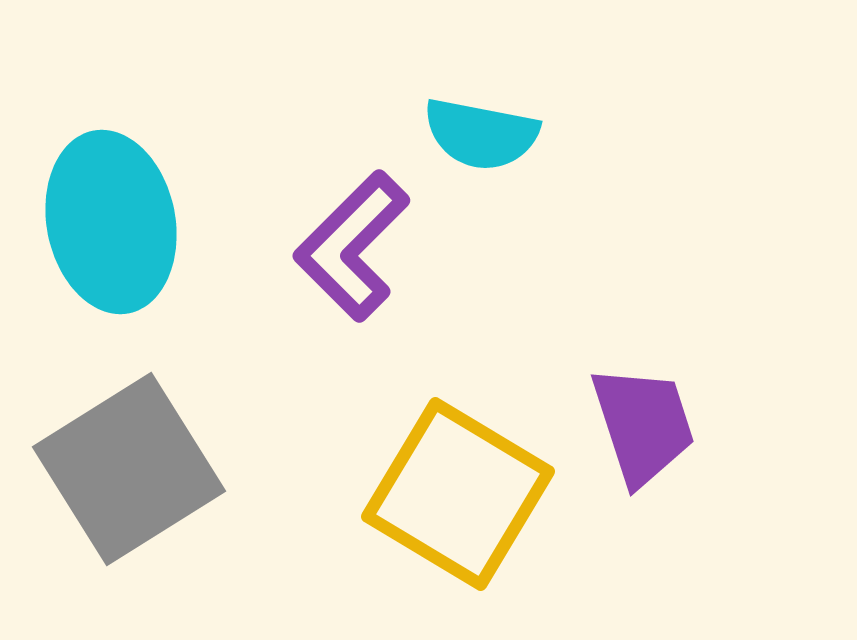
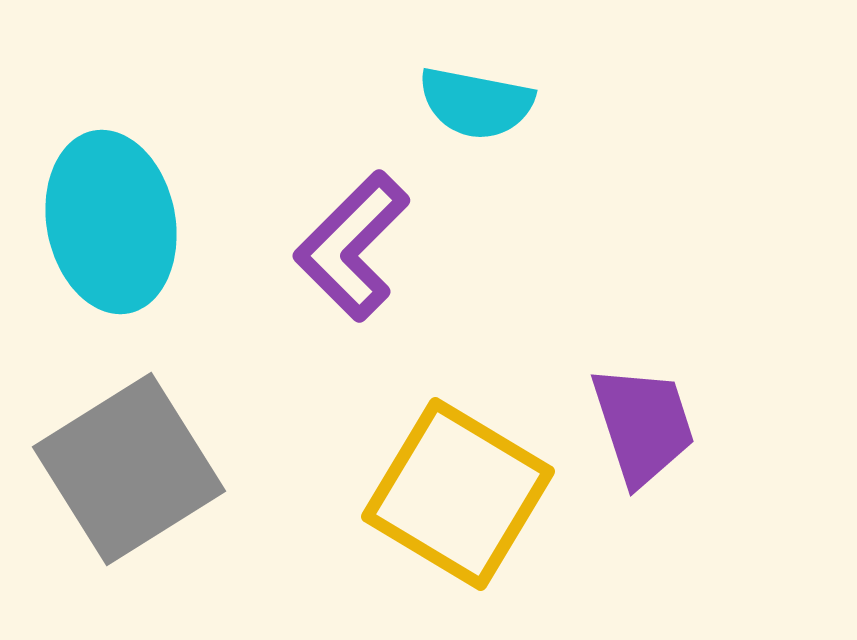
cyan semicircle: moved 5 px left, 31 px up
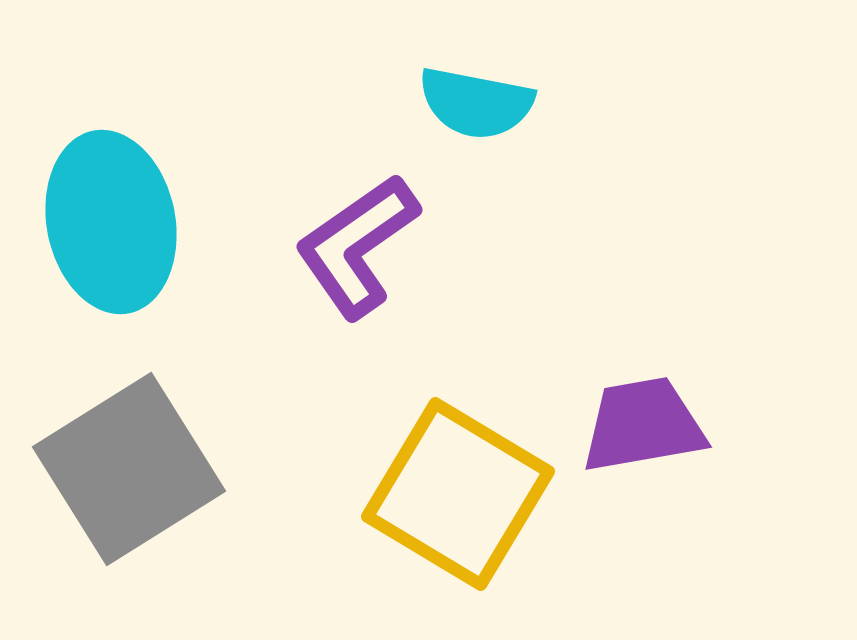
purple L-shape: moved 5 px right; rotated 10 degrees clockwise
purple trapezoid: rotated 82 degrees counterclockwise
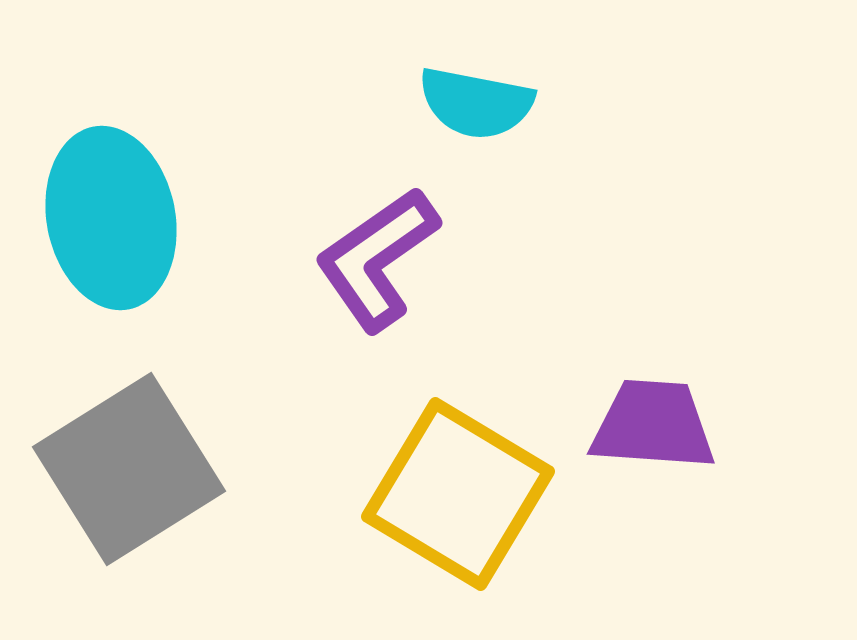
cyan ellipse: moved 4 px up
purple L-shape: moved 20 px right, 13 px down
purple trapezoid: moved 10 px right; rotated 14 degrees clockwise
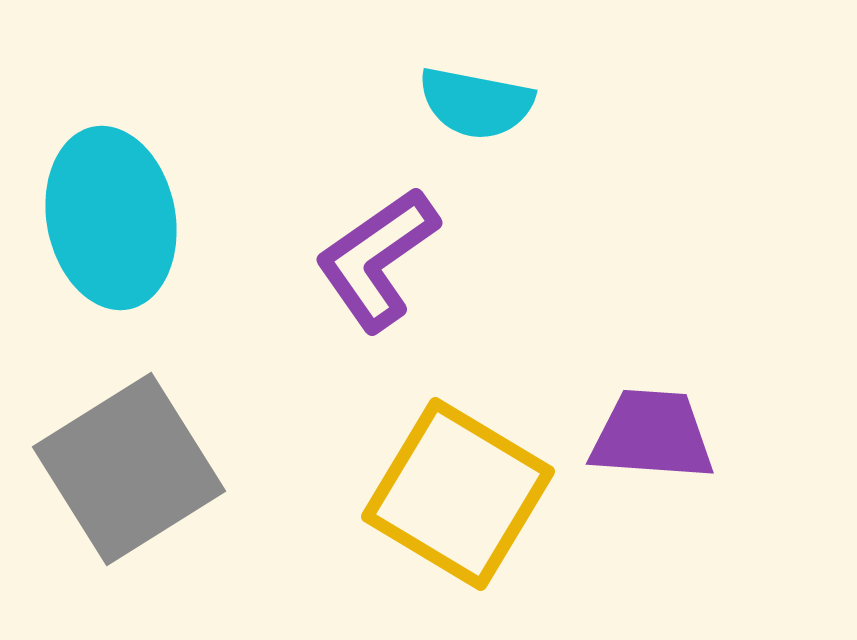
purple trapezoid: moved 1 px left, 10 px down
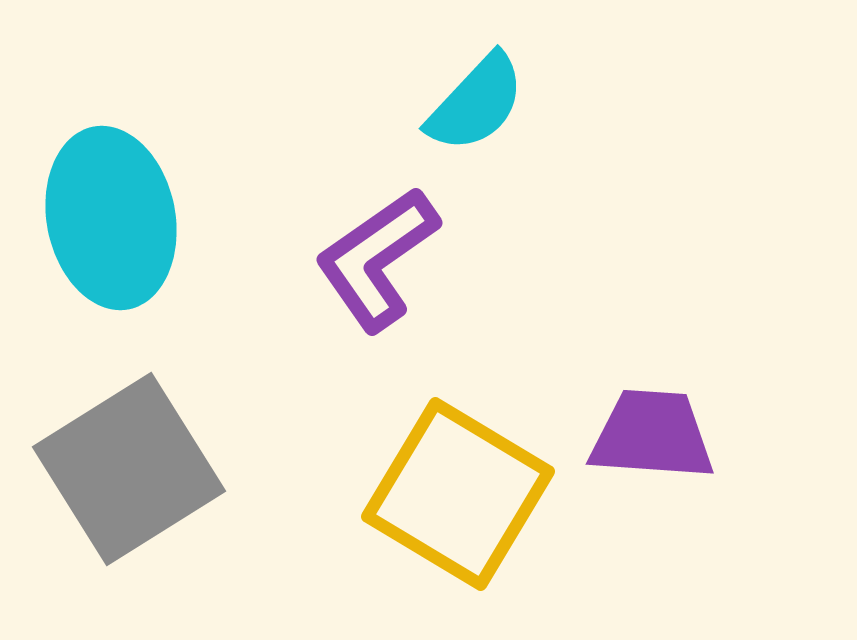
cyan semicircle: rotated 58 degrees counterclockwise
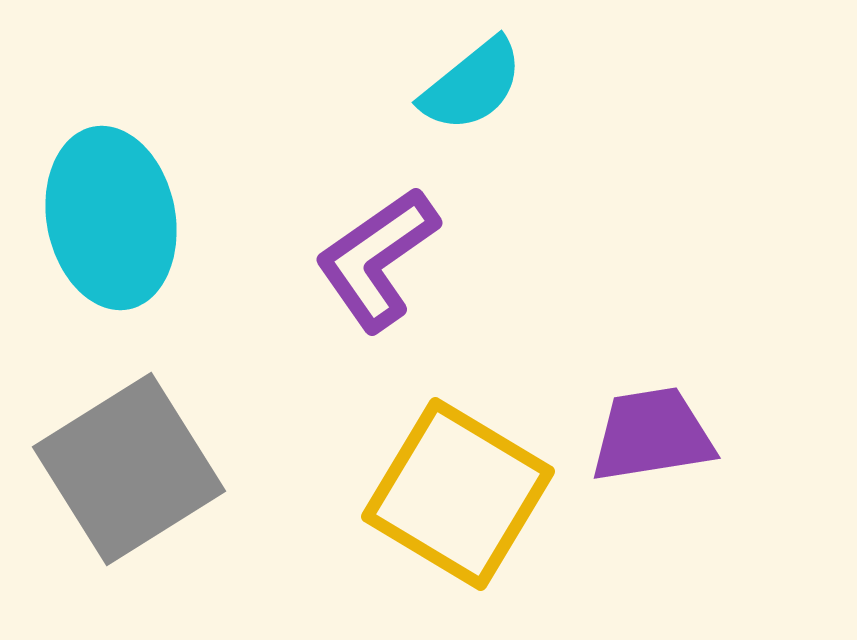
cyan semicircle: moved 4 px left, 18 px up; rotated 8 degrees clockwise
purple trapezoid: rotated 13 degrees counterclockwise
